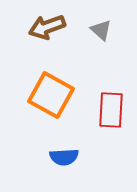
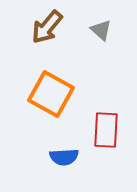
brown arrow: rotated 30 degrees counterclockwise
orange square: moved 1 px up
red rectangle: moved 5 px left, 20 px down
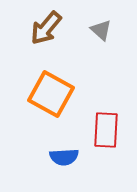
brown arrow: moved 1 px left, 1 px down
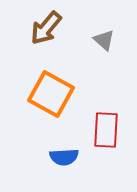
gray triangle: moved 3 px right, 10 px down
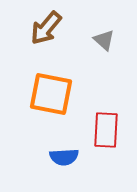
orange square: rotated 18 degrees counterclockwise
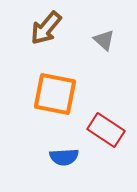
orange square: moved 4 px right
red rectangle: rotated 60 degrees counterclockwise
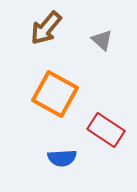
gray triangle: moved 2 px left
orange square: rotated 18 degrees clockwise
blue semicircle: moved 2 px left, 1 px down
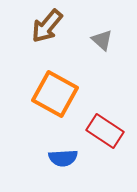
brown arrow: moved 1 px right, 2 px up
red rectangle: moved 1 px left, 1 px down
blue semicircle: moved 1 px right
